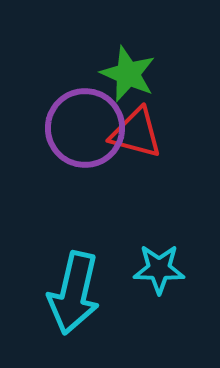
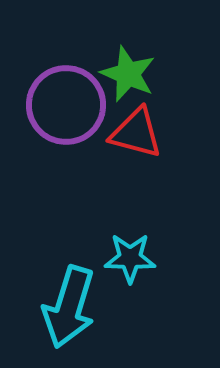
purple circle: moved 19 px left, 23 px up
cyan star: moved 29 px left, 11 px up
cyan arrow: moved 5 px left, 14 px down; rotated 4 degrees clockwise
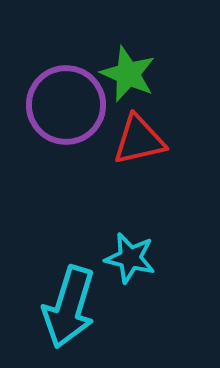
red triangle: moved 3 px right, 7 px down; rotated 28 degrees counterclockwise
cyan star: rotated 12 degrees clockwise
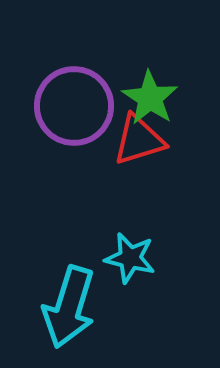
green star: moved 22 px right, 24 px down; rotated 10 degrees clockwise
purple circle: moved 8 px right, 1 px down
red triangle: rotated 4 degrees counterclockwise
